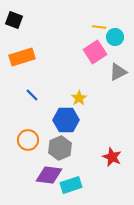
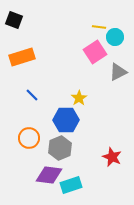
orange circle: moved 1 px right, 2 px up
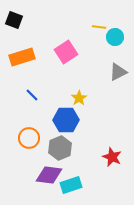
pink square: moved 29 px left
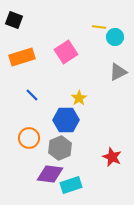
purple diamond: moved 1 px right, 1 px up
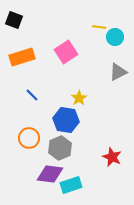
blue hexagon: rotated 10 degrees clockwise
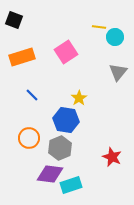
gray triangle: rotated 24 degrees counterclockwise
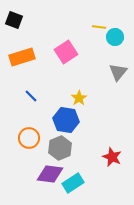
blue line: moved 1 px left, 1 px down
cyan rectangle: moved 2 px right, 2 px up; rotated 15 degrees counterclockwise
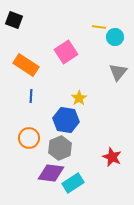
orange rectangle: moved 4 px right, 8 px down; rotated 50 degrees clockwise
blue line: rotated 48 degrees clockwise
purple diamond: moved 1 px right, 1 px up
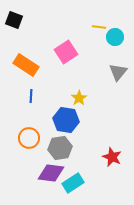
gray hexagon: rotated 15 degrees clockwise
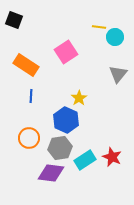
gray triangle: moved 2 px down
blue hexagon: rotated 15 degrees clockwise
cyan rectangle: moved 12 px right, 23 px up
